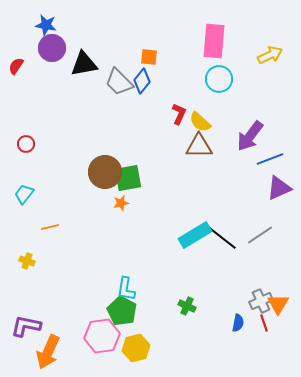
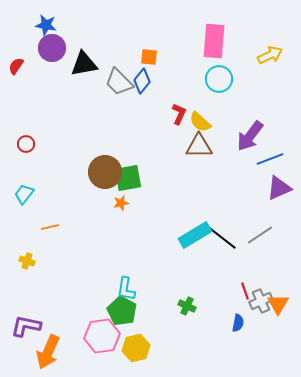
red line: moved 19 px left, 32 px up
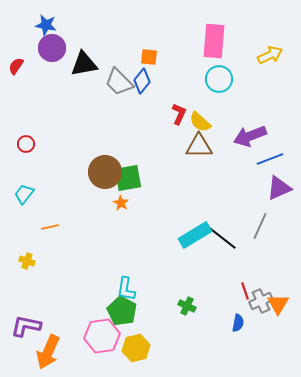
purple arrow: rotated 32 degrees clockwise
orange star: rotated 28 degrees counterclockwise
gray line: moved 9 px up; rotated 32 degrees counterclockwise
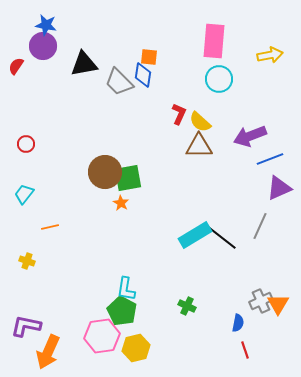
purple circle: moved 9 px left, 2 px up
yellow arrow: rotated 15 degrees clockwise
blue diamond: moved 1 px right, 6 px up; rotated 30 degrees counterclockwise
red line: moved 59 px down
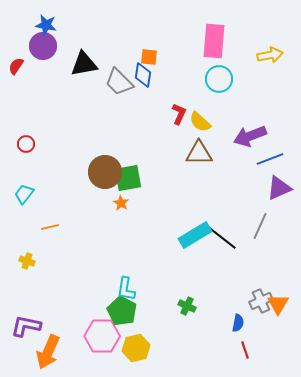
brown triangle: moved 7 px down
pink hexagon: rotated 8 degrees clockwise
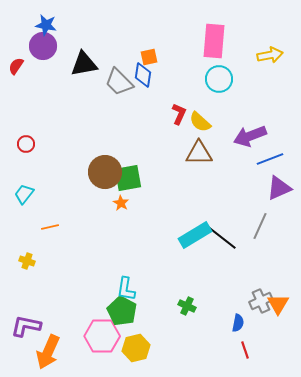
orange square: rotated 18 degrees counterclockwise
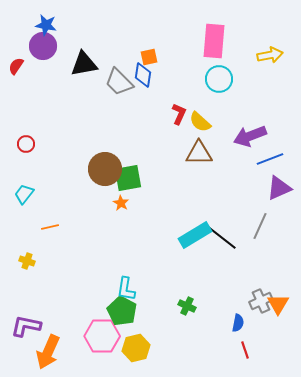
brown circle: moved 3 px up
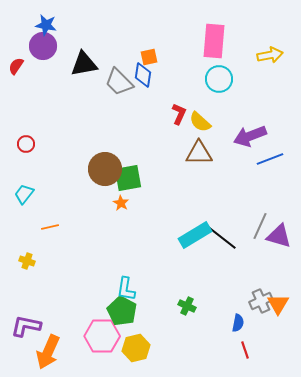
purple triangle: moved 48 px down; rotated 40 degrees clockwise
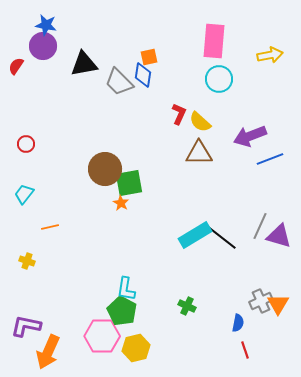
green square: moved 1 px right, 5 px down
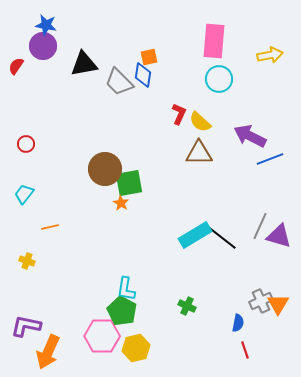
purple arrow: rotated 48 degrees clockwise
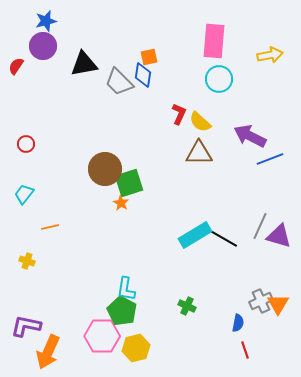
blue star: moved 4 px up; rotated 25 degrees counterclockwise
green square: rotated 8 degrees counterclockwise
black line: rotated 8 degrees counterclockwise
